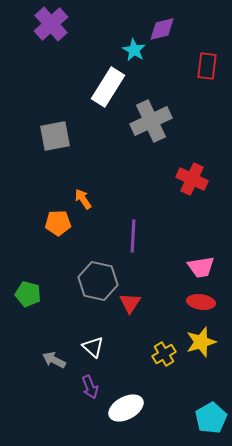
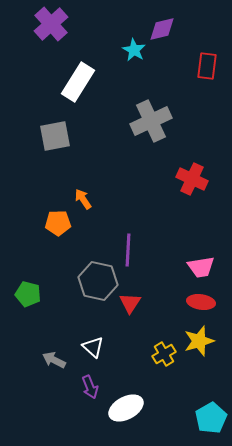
white rectangle: moved 30 px left, 5 px up
purple line: moved 5 px left, 14 px down
yellow star: moved 2 px left, 1 px up
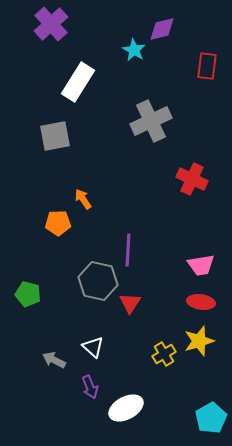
pink trapezoid: moved 2 px up
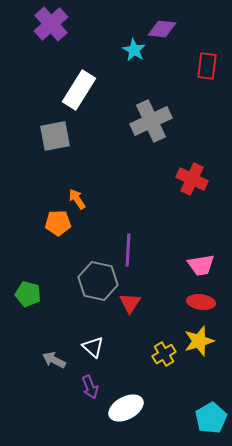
purple diamond: rotated 20 degrees clockwise
white rectangle: moved 1 px right, 8 px down
orange arrow: moved 6 px left
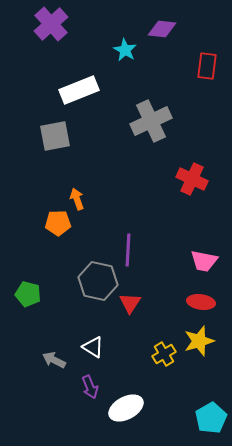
cyan star: moved 9 px left
white rectangle: rotated 36 degrees clockwise
orange arrow: rotated 15 degrees clockwise
pink trapezoid: moved 3 px right, 4 px up; rotated 20 degrees clockwise
white triangle: rotated 10 degrees counterclockwise
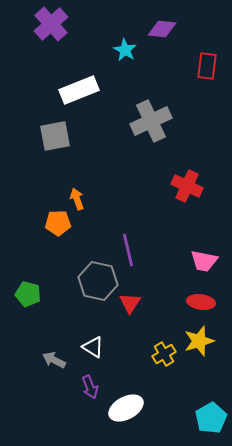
red cross: moved 5 px left, 7 px down
purple line: rotated 16 degrees counterclockwise
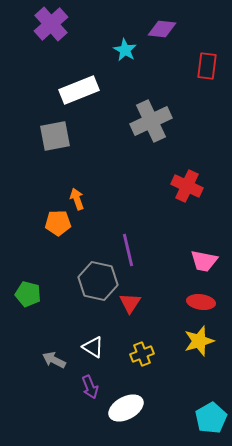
yellow cross: moved 22 px left; rotated 10 degrees clockwise
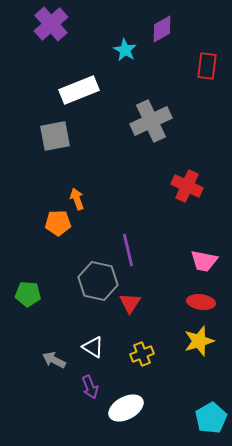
purple diamond: rotated 36 degrees counterclockwise
green pentagon: rotated 10 degrees counterclockwise
